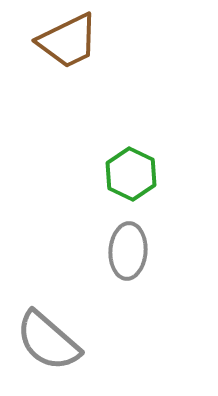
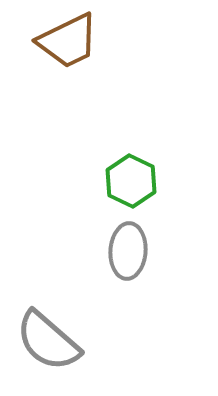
green hexagon: moved 7 px down
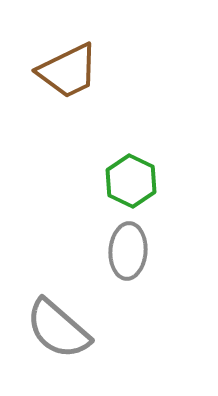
brown trapezoid: moved 30 px down
gray semicircle: moved 10 px right, 12 px up
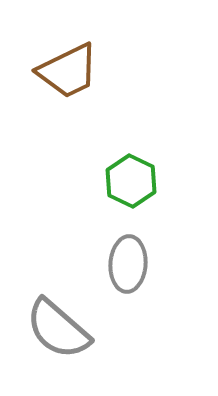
gray ellipse: moved 13 px down
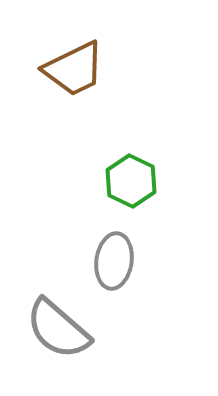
brown trapezoid: moved 6 px right, 2 px up
gray ellipse: moved 14 px left, 3 px up; rotated 4 degrees clockwise
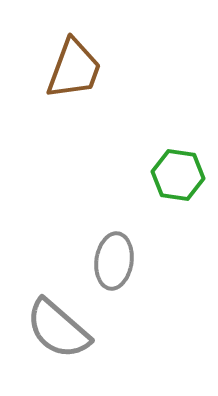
brown trapezoid: rotated 44 degrees counterclockwise
green hexagon: moved 47 px right, 6 px up; rotated 18 degrees counterclockwise
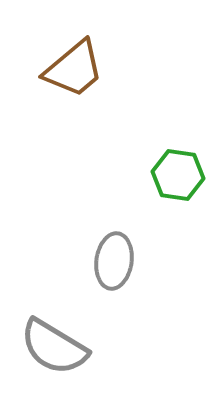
brown trapezoid: rotated 30 degrees clockwise
gray semicircle: moved 4 px left, 18 px down; rotated 10 degrees counterclockwise
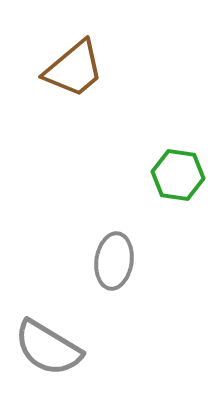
gray semicircle: moved 6 px left, 1 px down
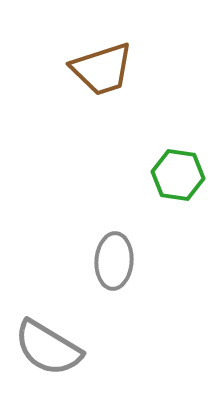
brown trapezoid: moved 28 px right; rotated 22 degrees clockwise
gray ellipse: rotated 4 degrees counterclockwise
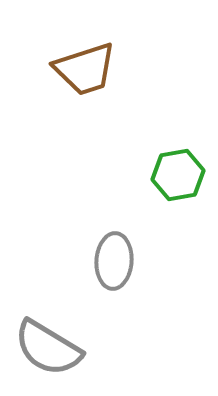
brown trapezoid: moved 17 px left
green hexagon: rotated 18 degrees counterclockwise
